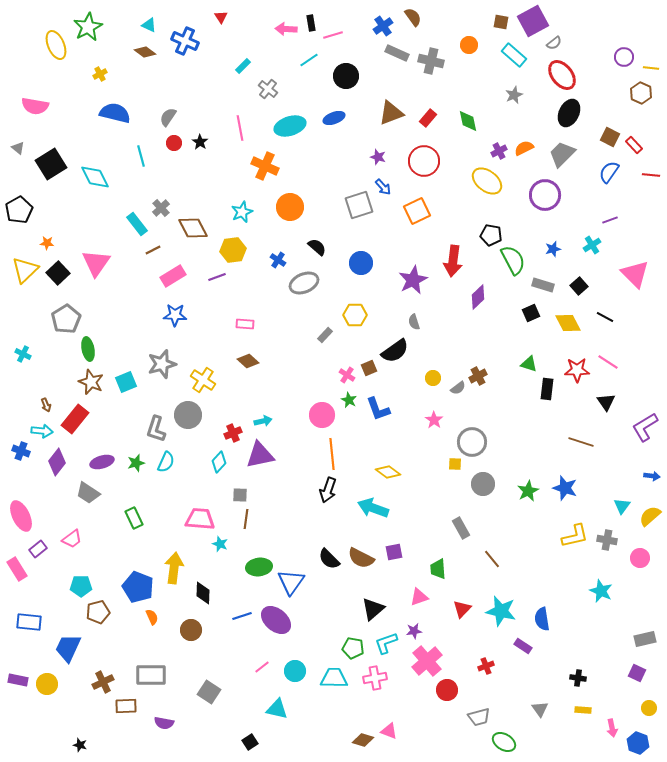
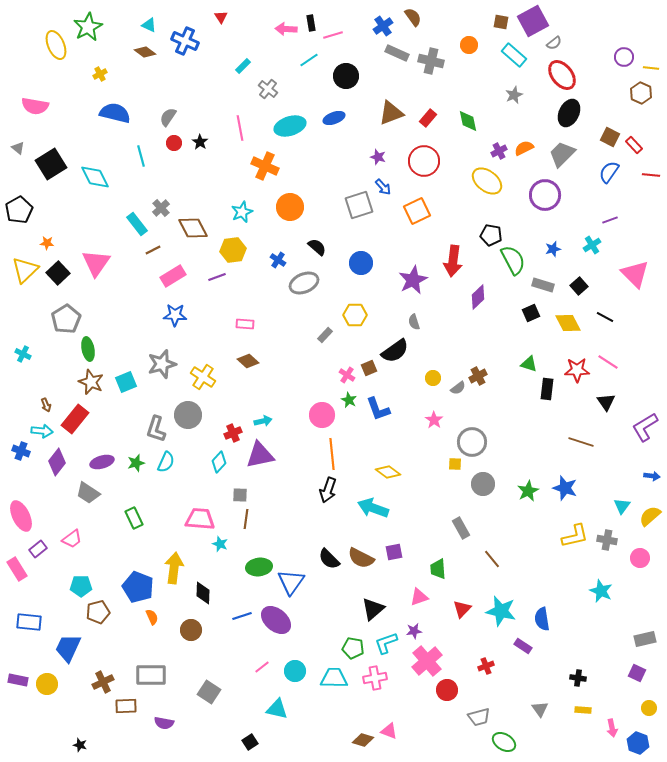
yellow cross at (203, 380): moved 3 px up
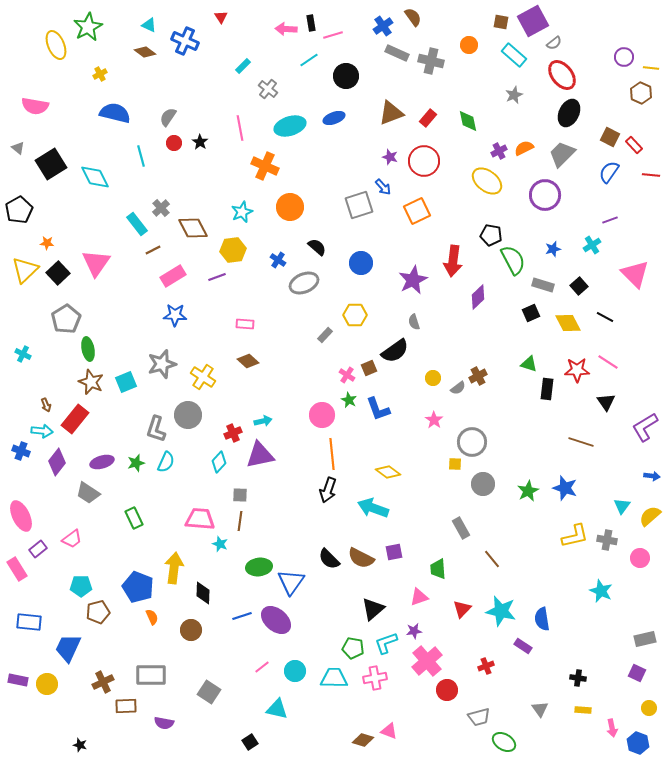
purple star at (378, 157): moved 12 px right
brown line at (246, 519): moved 6 px left, 2 px down
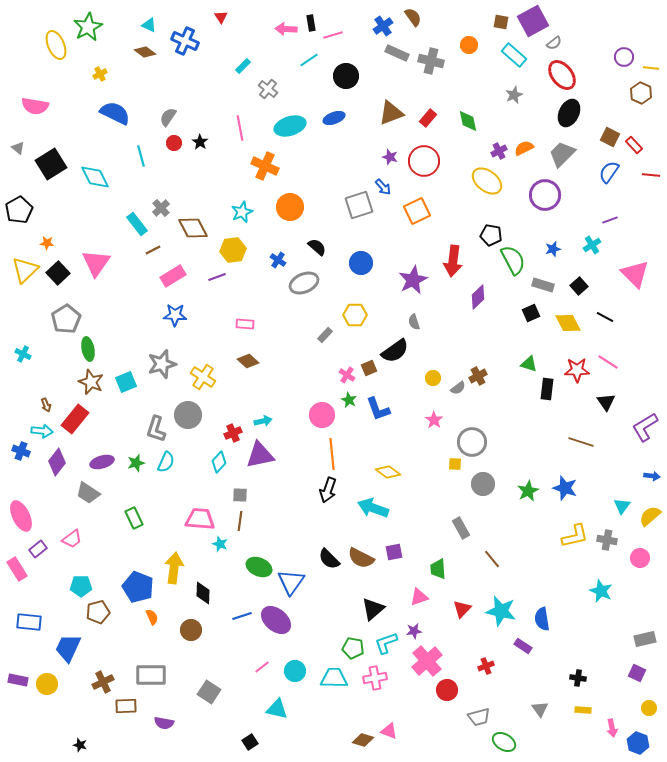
blue semicircle at (115, 113): rotated 12 degrees clockwise
green ellipse at (259, 567): rotated 30 degrees clockwise
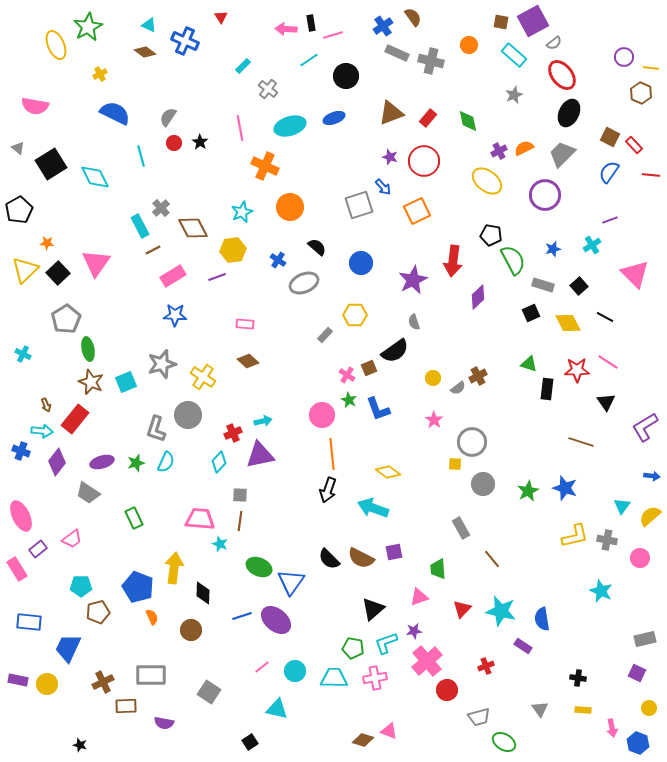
cyan rectangle at (137, 224): moved 3 px right, 2 px down; rotated 10 degrees clockwise
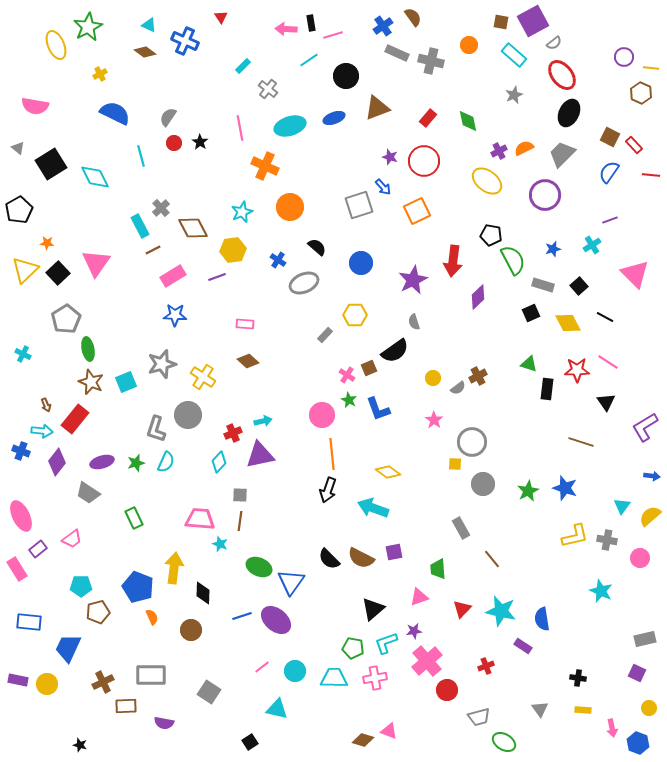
brown triangle at (391, 113): moved 14 px left, 5 px up
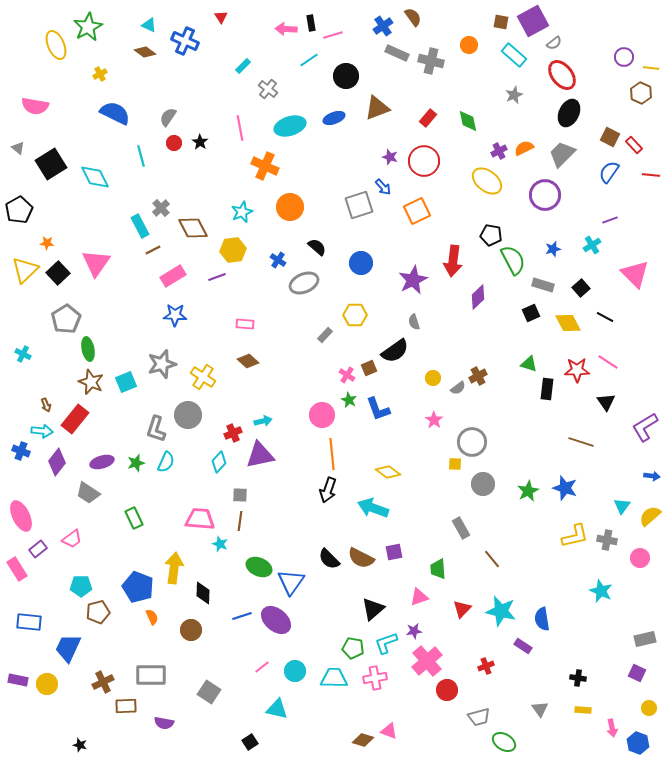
black square at (579, 286): moved 2 px right, 2 px down
